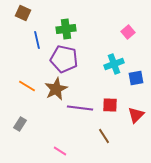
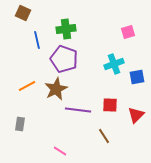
pink square: rotated 24 degrees clockwise
purple pentagon: rotated 8 degrees clockwise
blue square: moved 1 px right, 1 px up
orange line: rotated 60 degrees counterclockwise
purple line: moved 2 px left, 2 px down
gray rectangle: rotated 24 degrees counterclockwise
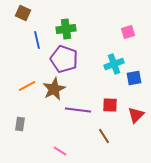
blue square: moved 3 px left, 1 px down
brown star: moved 2 px left
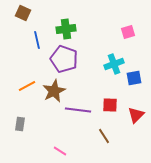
brown star: moved 2 px down
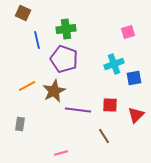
pink line: moved 1 px right, 2 px down; rotated 48 degrees counterclockwise
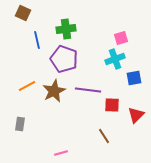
pink square: moved 7 px left, 6 px down
cyan cross: moved 1 px right, 5 px up
red square: moved 2 px right
purple line: moved 10 px right, 20 px up
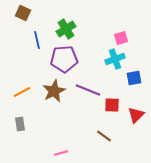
green cross: rotated 24 degrees counterclockwise
purple pentagon: rotated 24 degrees counterclockwise
orange line: moved 5 px left, 6 px down
purple line: rotated 15 degrees clockwise
gray rectangle: rotated 16 degrees counterclockwise
brown line: rotated 21 degrees counterclockwise
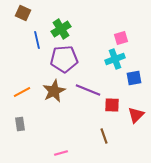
green cross: moved 5 px left
brown line: rotated 35 degrees clockwise
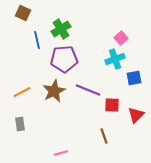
pink square: rotated 24 degrees counterclockwise
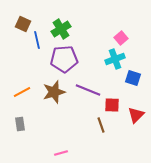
brown square: moved 11 px down
blue square: moved 1 px left; rotated 28 degrees clockwise
brown star: moved 1 px down; rotated 10 degrees clockwise
brown line: moved 3 px left, 11 px up
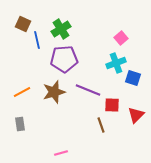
cyan cross: moved 1 px right, 4 px down
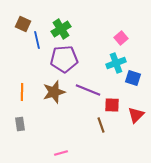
orange line: rotated 60 degrees counterclockwise
